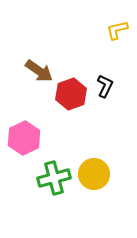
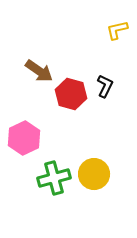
red hexagon: rotated 24 degrees counterclockwise
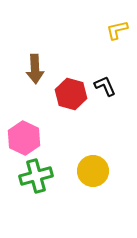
brown arrow: moved 4 px left, 2 px up; rotated 52 degrees clockwise
black L-shape: rotated 50 degrees counterclockwise
pink hexagon: rotated 8 degrees counterclockwise
yellow circle: moved 1 px left, 3 px up
green cross: moved 18 px left, 2 px up
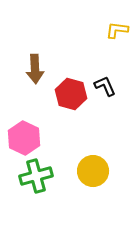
yellow L-shape: rotated 20 degrees clockwise
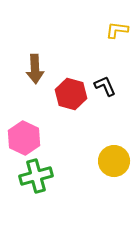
yellow circle: moved 21 px right, 10 px up
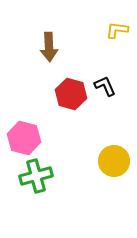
brown arrow: moved 14 px right, 22 px up
pink hexagon: rotated 12 degrees counterclockwise
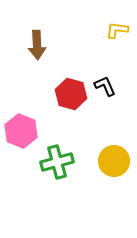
brown arrow: moved 12 px left, 2 px up
pink hexagon: moved 3 px left, 7 px up; rotated 8 degrees clockwise
green cross: moved 21 px right, 14 px up
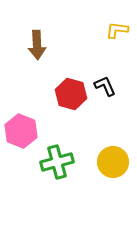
yellow circle: moved 1 px left, 1 px down
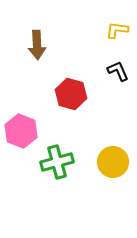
black L-shape: moved 13 px right, 15 px up
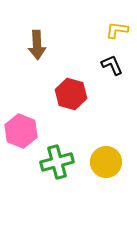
black L-shape: moved 6 px left, 6 px up
yellow circle: moved 7 px left
